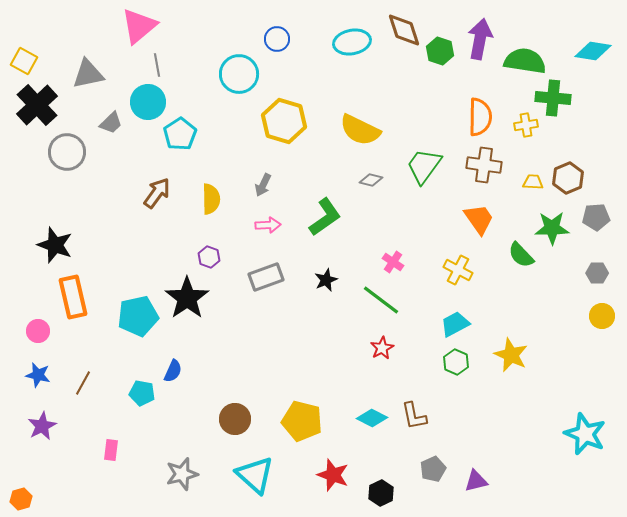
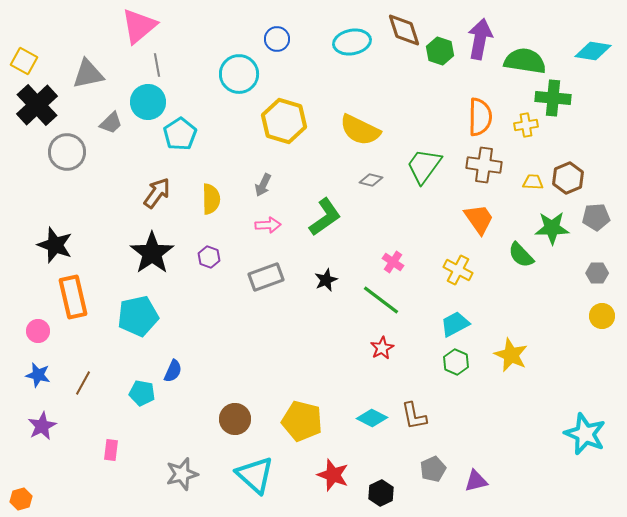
black star at (187, 298): moved 35 px left, 45 px up
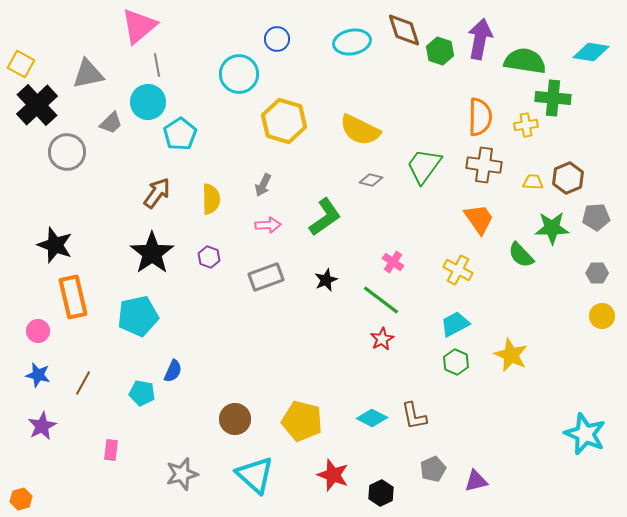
cyan diamond at (593, 51): moved 2 px left, 1 px down
yellow square at (24, 61): moved 3 px left, 3 px down
red star at (382, 348): moved 9 px up
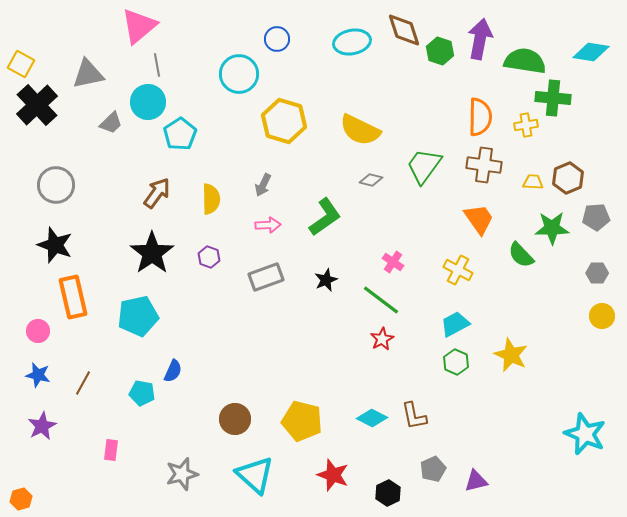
gray circle at (67, 152): moved 11 px left, 33 px down
black hexagon at (381, 493): moved 7 px right
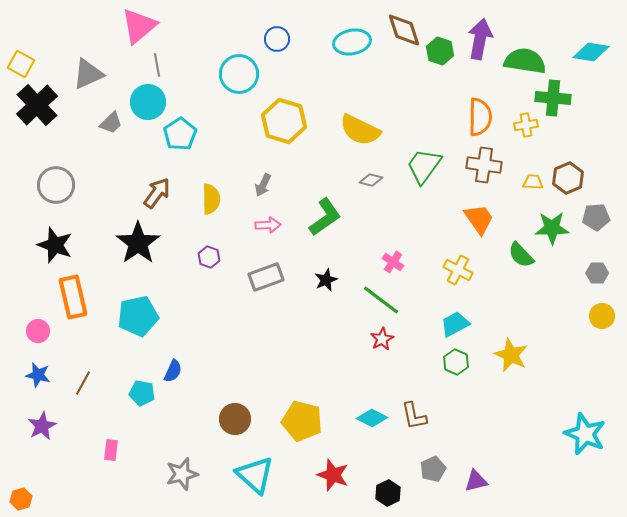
gray triangle at (88, 74): rotated 12 degrees counterclockwise
black star at (152, 253): moved 14 px left, 10 px up
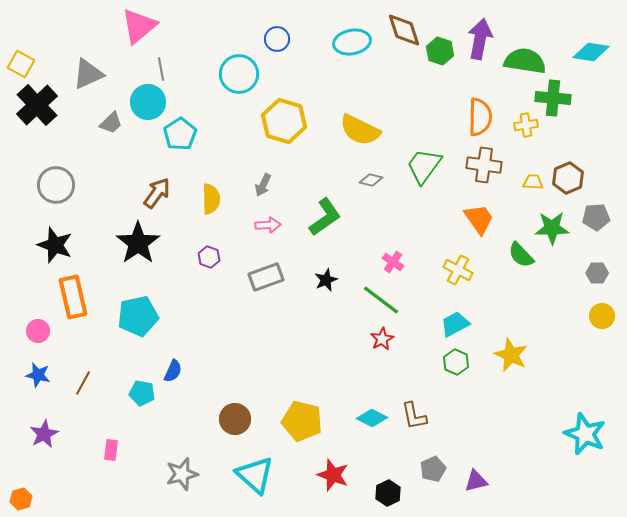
gray line at (157, 65): moved 4 px right, 4 px down
purple star at (42, 426): moved 2 px right, 8 px down
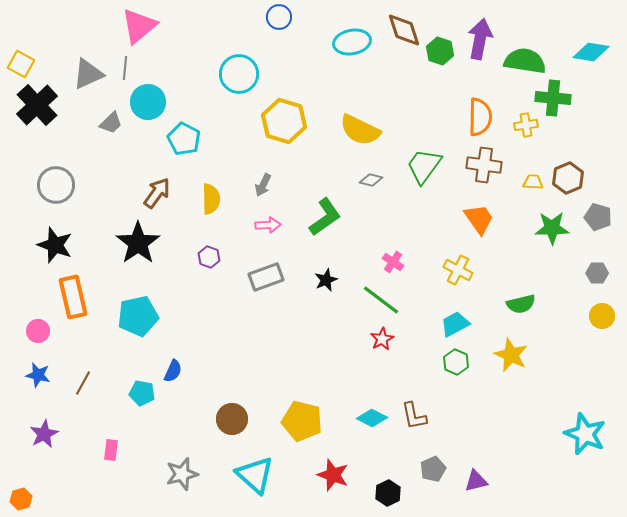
blue circle at (277, 39): moved 2 px right, 22 px up
gray line at (161, 69): moved 36 px left, 1 px up; rotated 15 degrees clockwise
cyan pentagon at (180, 134): moved 4 px right, 5 px down; rotated 12 degrees counterclockwise
gray pentagon at (596, 217): moved 2 px right; rotated 20 degrees clockwise
green semicircle at (521, 255): moved 49 px down; rotated 60 degrees counterclockwise
brown circle at (235, 419): moved 3 px left
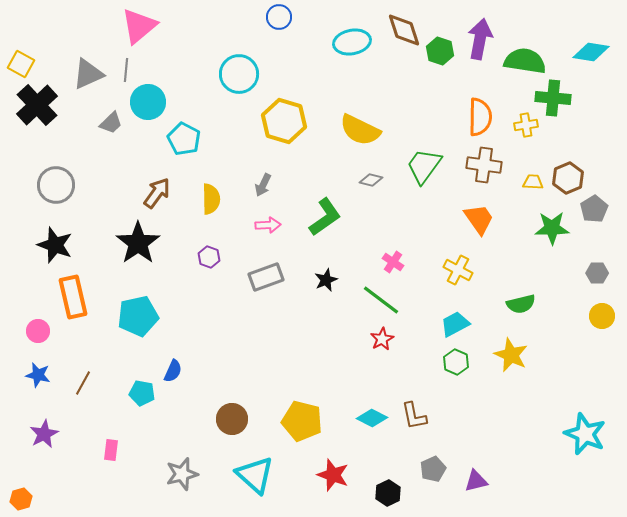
gray line at (125, 68): moved 1 px right, 2 px down
gray pentagon at (598, 217): moved 4 px left, 8 px up; rotated 24 degrees clockwise
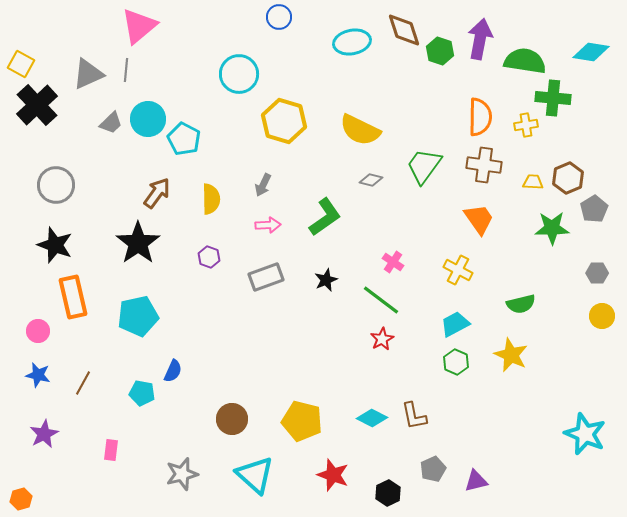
cyan circle at (148, 102): moved 17 px down
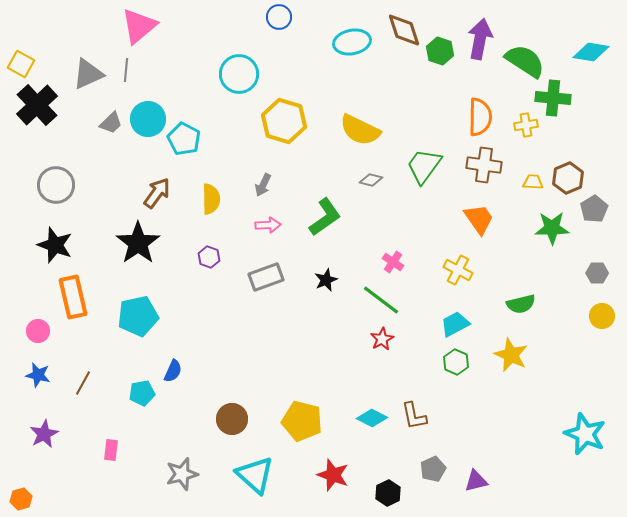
green semicircle at (525, 61): rotated 24 degrees clockwise
cyan pentagon at (142, 393): rotated 20 degrees counterclockwise
